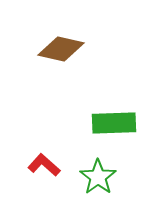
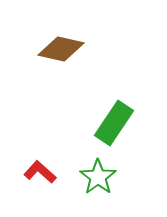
green rectangle: rotated 54 degrees counterclockwise
red L-shape: moved 4 px left, 7 px down
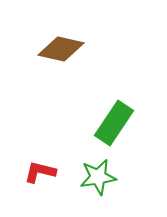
red L-shape: rotated 28 degrees counterclockwise
green star: rotated 27 degrees clockwise
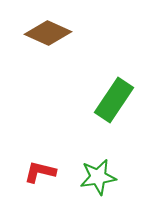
brown diamond: moved 13 px left, 16 px up; rotated 12 degrees clockwise
green rectangle: moved 23 px up
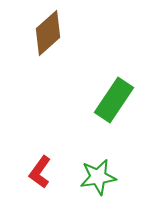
brown diamond: rotated 66 degrees counterclockwise
red L-shape: rotated 68 degrees counterclockwise
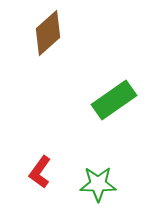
green rectangle: rotated 21 degrees clockwise
green star: moved 7 px down; rotated 9 degrees clockwise
